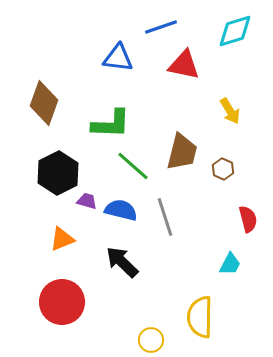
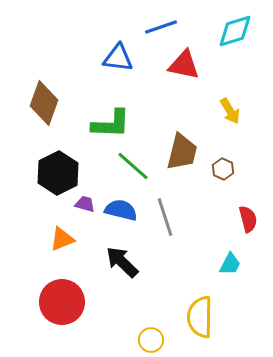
purple trapezoid: moved 2 px left, 3 px down
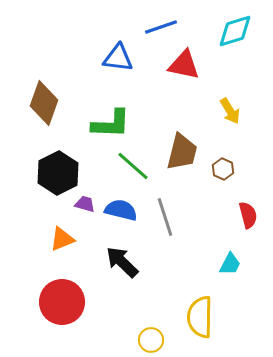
red semicircle: moved 4 px up
